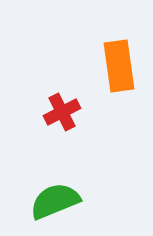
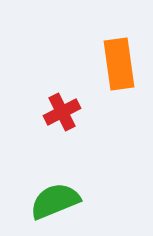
orange rectangle: moved 2 px up
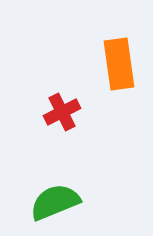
green semicircle: moved 1 px down
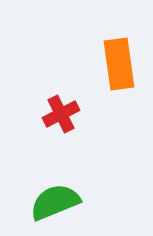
red cross: moved 1 px left, 2 px down
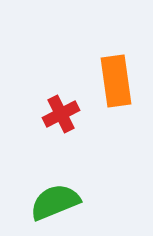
orange rectangle: moved 3 px left, 17 px down
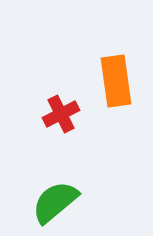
green semicircle: rotated 18 degrees counterclockwise
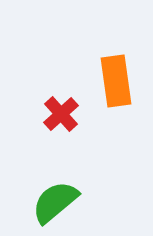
red cross: rotated 15 degrees counterclockwise
